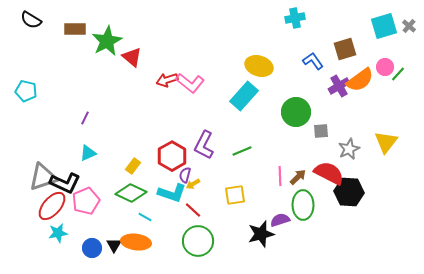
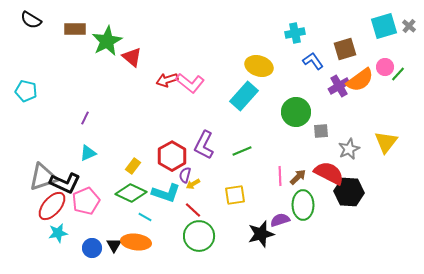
cyan cross at (295, 18): moved 15 px down
cyan L-shape at (172, 193): moved 6 px left
green circle at (198, 241): moved 1 px right, 5 px up
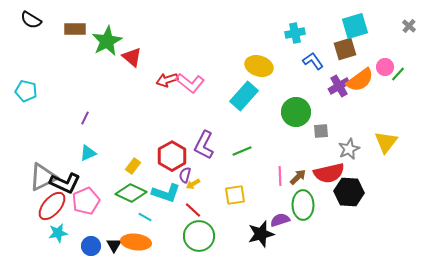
cyan square at (384, 26): moved 29 px left
red semicircle at (329, 173): rotated 140 degrees clockwise
gray triangle at (43, 177): rotated 8 degrees counterclockwise
blue circle at (92, 248): moved 1 px left, 2 px up
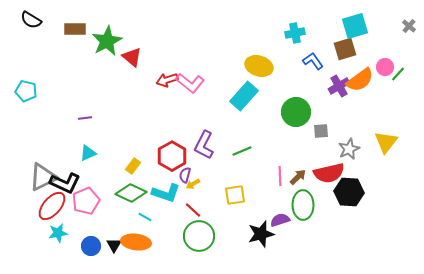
purple line at (85, 118): rotated 56 degrees clockwise
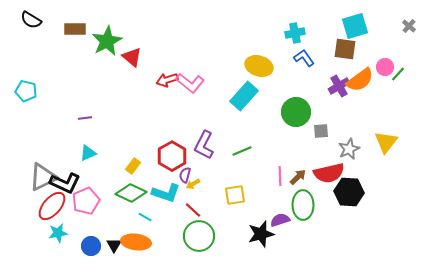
brown square at (345, 49): rotated 25 degrees clockwise
blue L-shape at (313, 61): moved 9 px left, 3 px up
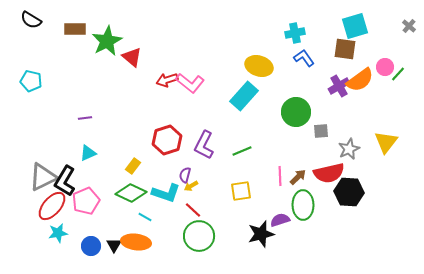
cyan pentagon at (26, 91): moved 5 px right, 10 px up
red hexagon at (172, 156): moved 5 px left, 16 px up; rotated 12 degrees clockwise
black L-shape at (65, 183): moved 2 px up; rotated 96 degrees clockwise
yellow arrow at (193, 184): moved 2 px left, 2 px down
yellow square at (235, 195): moved 6 px right, 4 px up
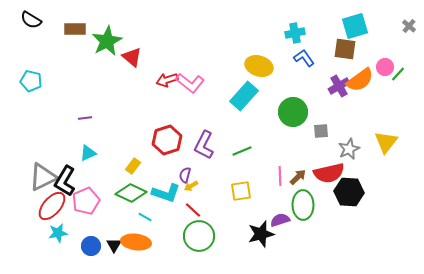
green circle at (296, 112): moved 3 px left
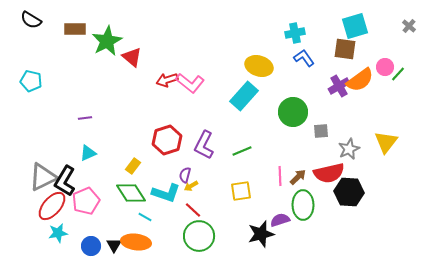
green diamond at (131, 193): rotated 32 degrees clockwise
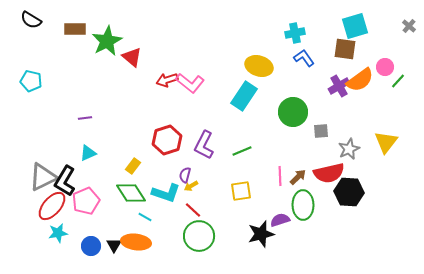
green line at (398, 74): moved 7 px down
cyan rectangle at (244, 96): rotated 8 degrees counterclockwise
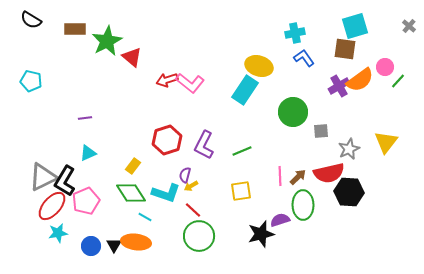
cyan rectangle at (244, 96): moved 1 px right, 6 px up
